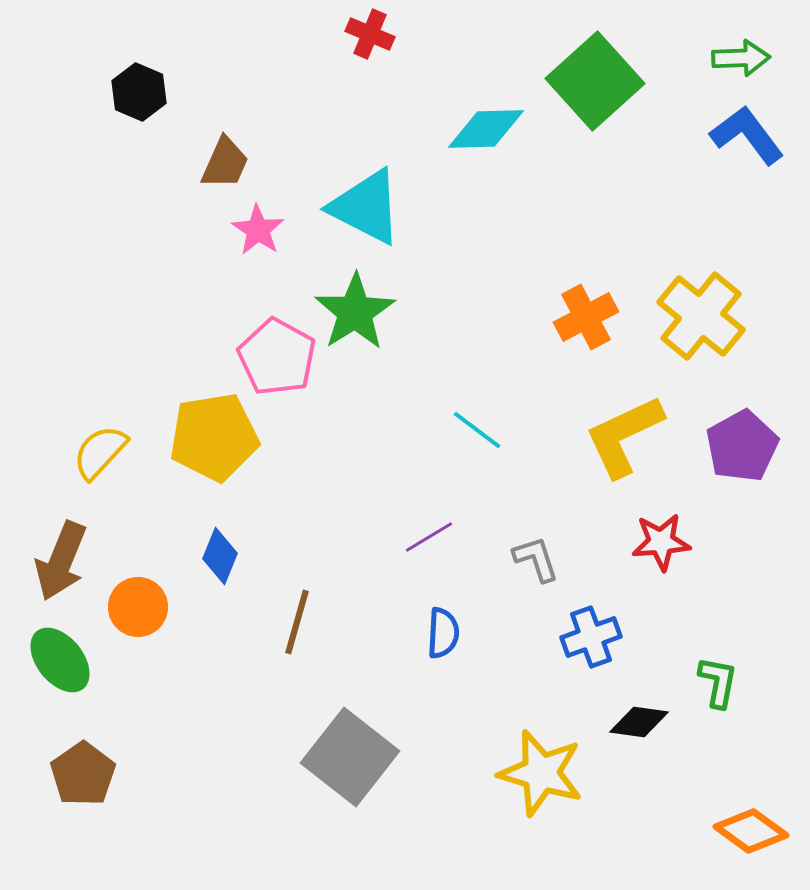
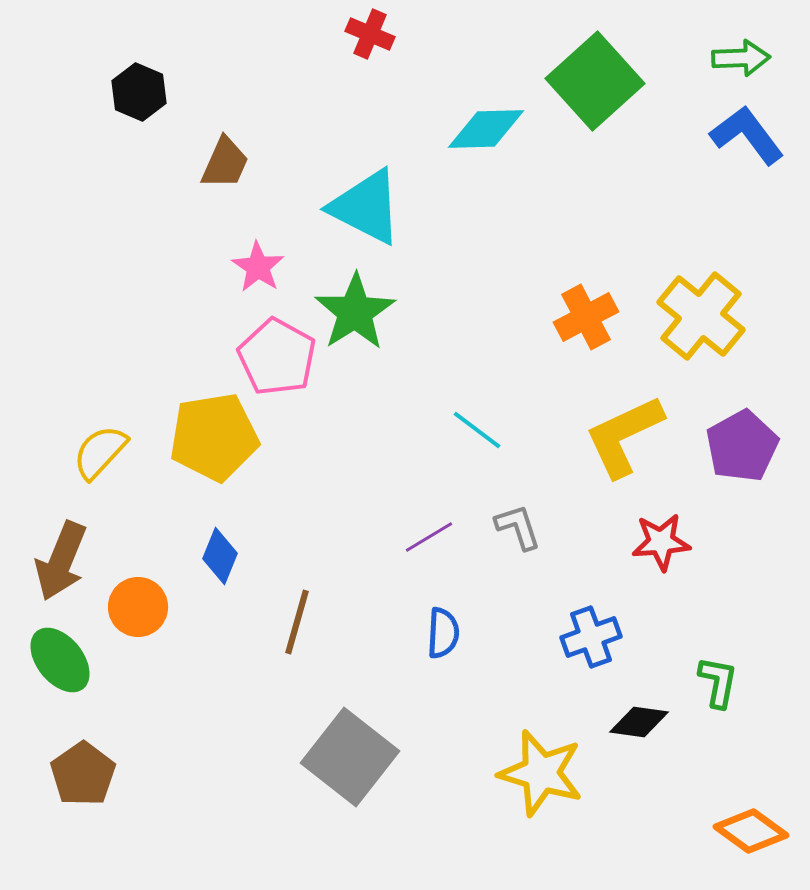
pink star: moved 37 px down
gray L-shape: moved 18 px left, 32 px up
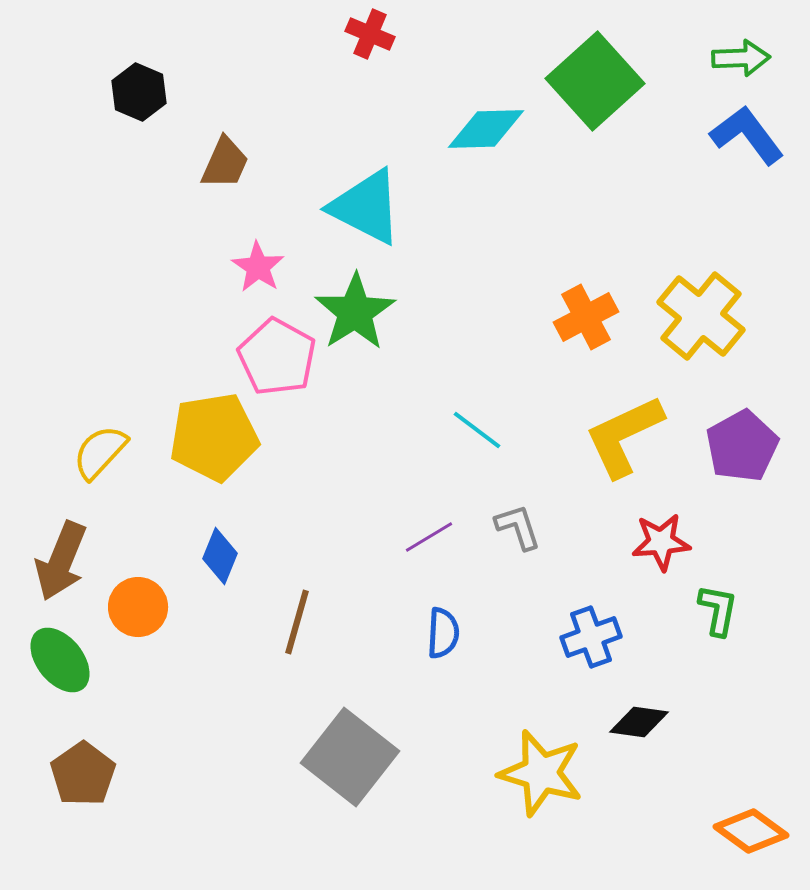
green L-shape: moved 72 px up
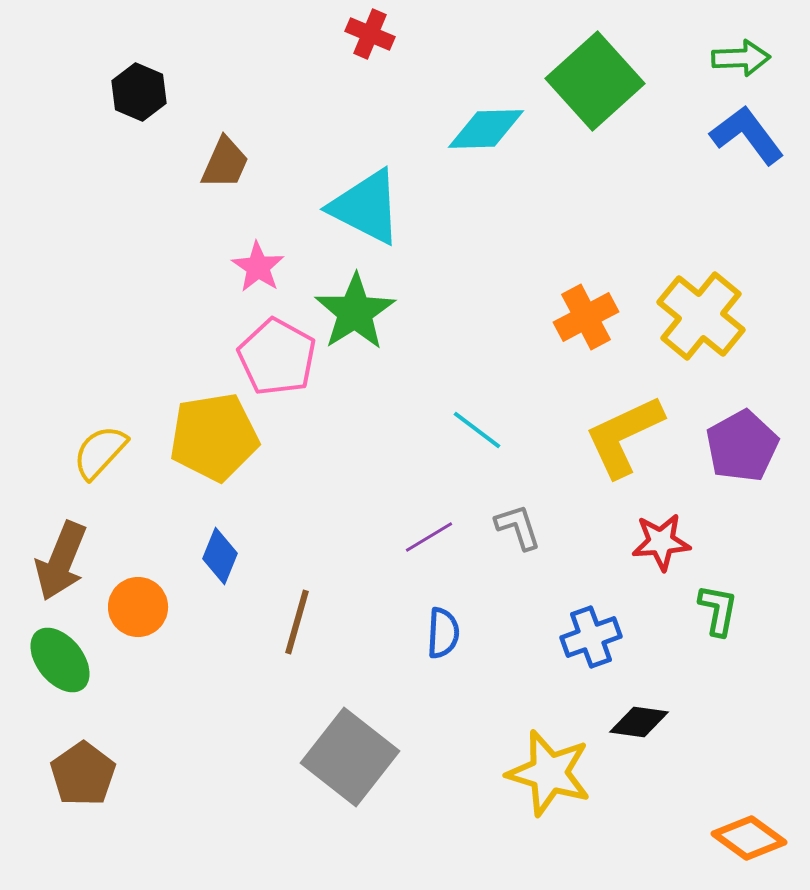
yellow star: moved 8 px right
orange diamond: moved 2 px left, 7 px down
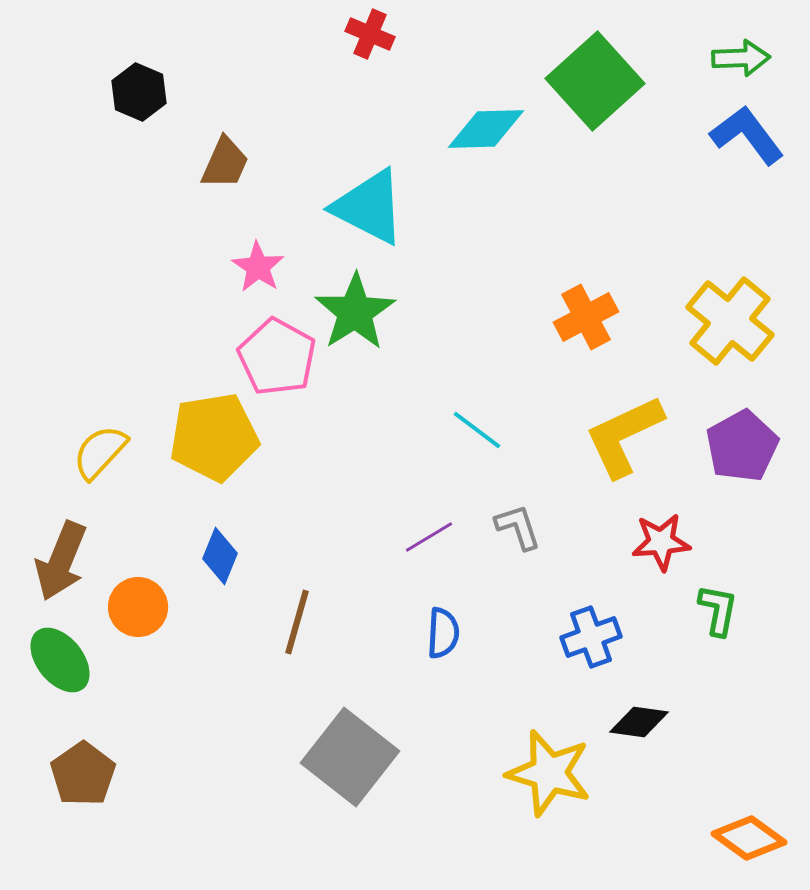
cyan triangle: moved 3 px right
yellow cross: moved 29 px right, 5 px down
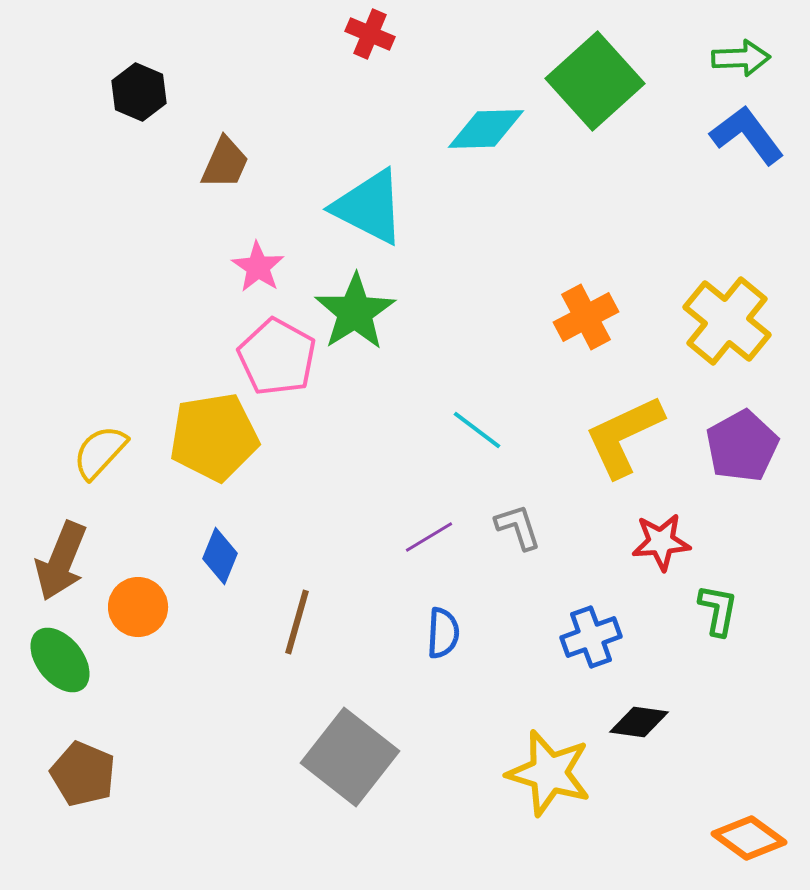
yellow cross: moved 3 px left
brown pentagon: rotated 14 degrees counterclockwise
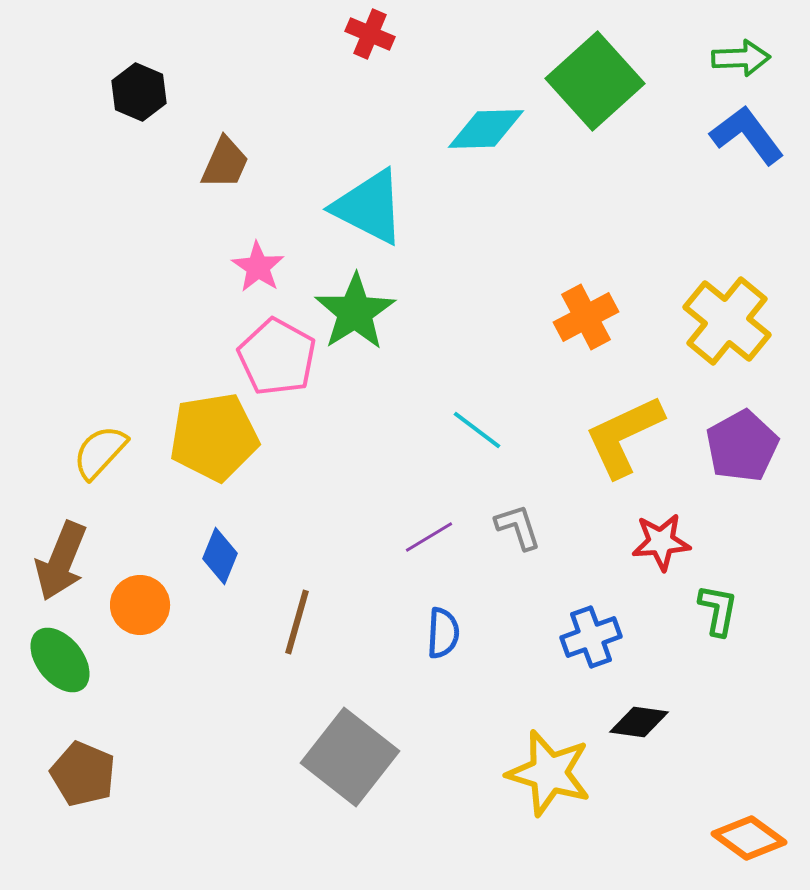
orange circle: moved 2 px right, 2 px up
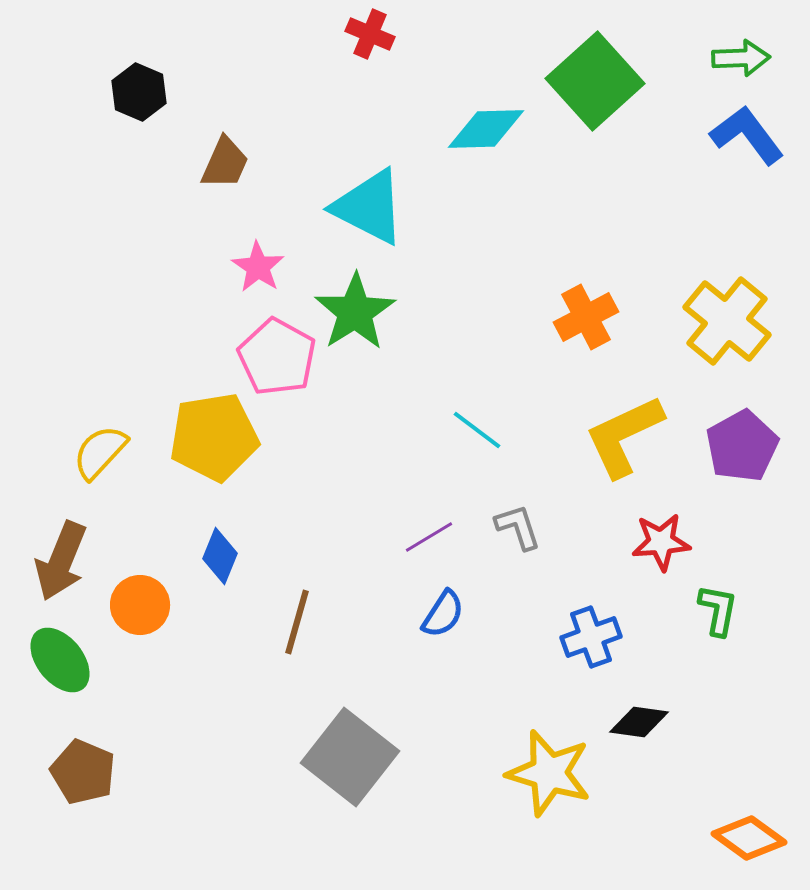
blue semicircle: moved 19 px up; rotated 30 degrees clockwise
brown pentagon: moved 2 px up
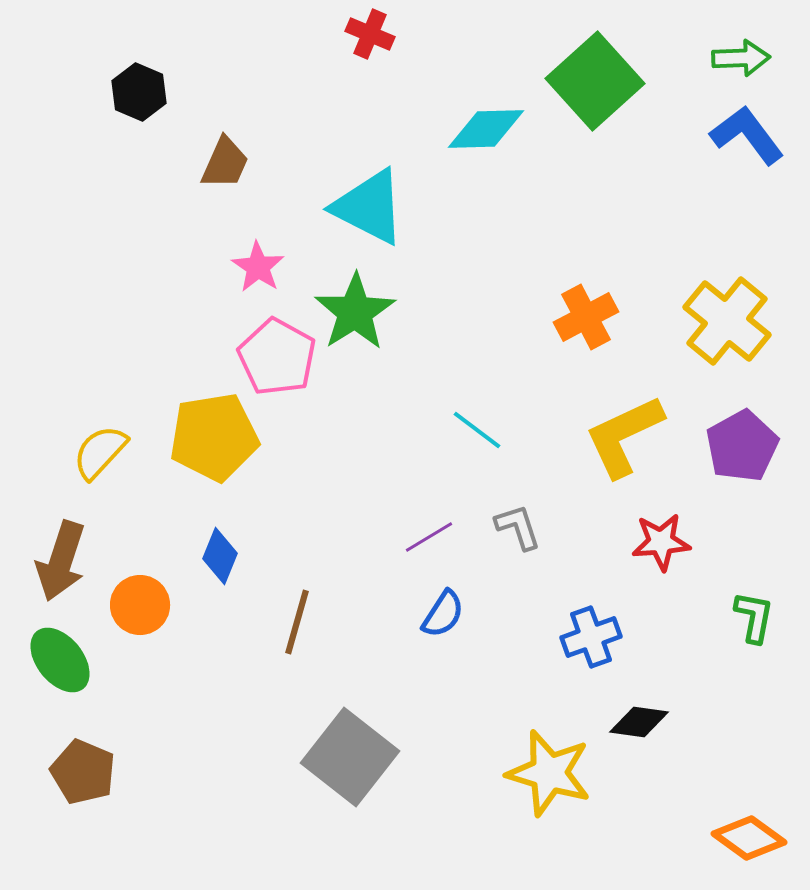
brown arrow: rotated 4 degrees counterclockwise
green L-shape: moved 36 px right, 7 px down
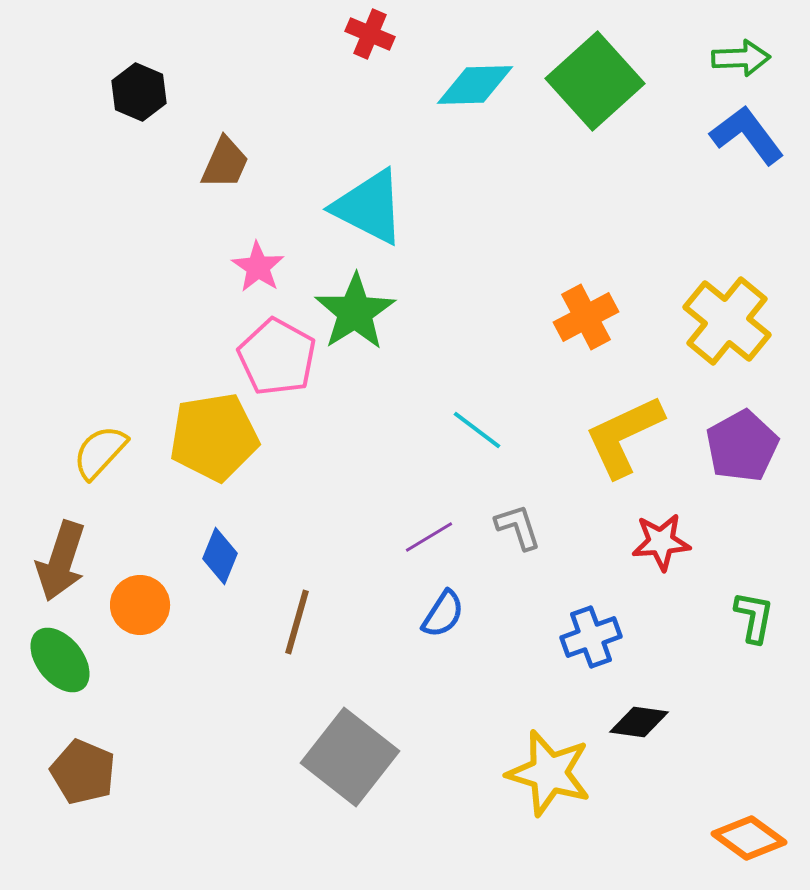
cyan diamond: moved 11 px left, 44 px up
